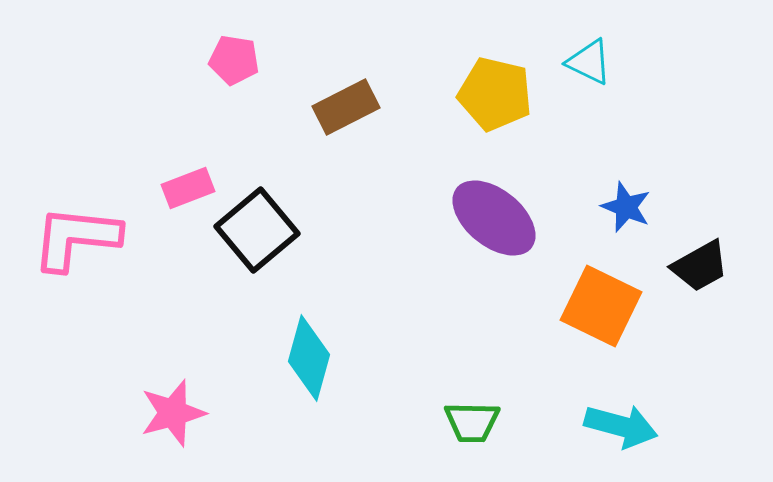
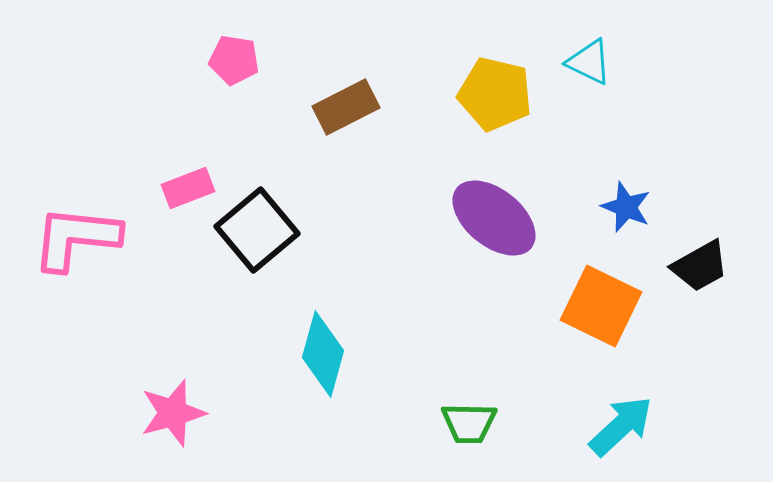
cyan diamond: moved 14 px right, 4 px up
green trapezoid: moved 3 px left, 1 px down
cyan arrow: rotated 58 degrees counterclockwise
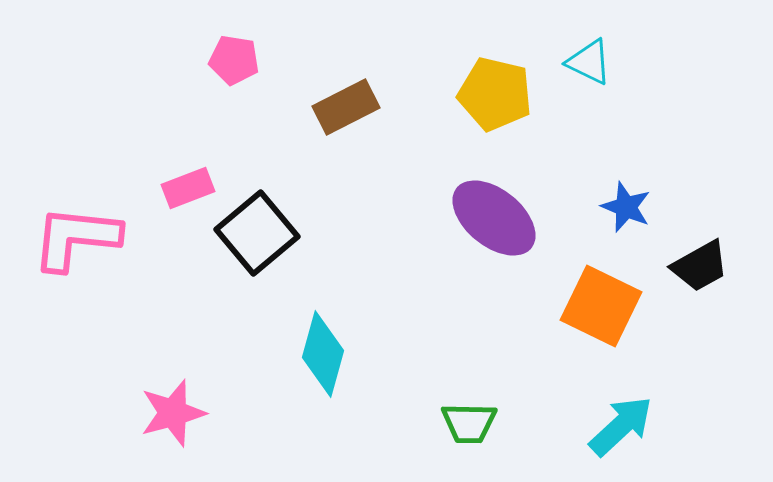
black square: moved 3 px down
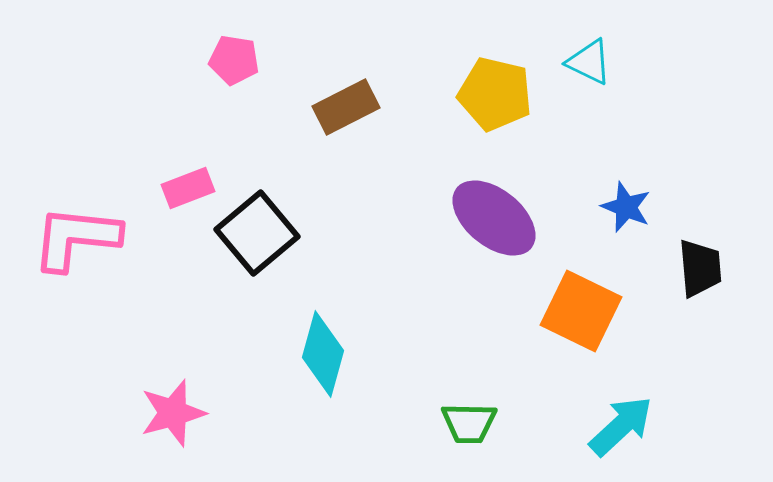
black trapezoid: moved 2 px down; rotated 66 degrees counterclockwise
orange square: moved 20 px left, 5 px down
